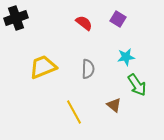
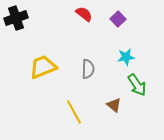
purple square: rotated 14 degrees clockwise
red semicircle: moved 9 px up
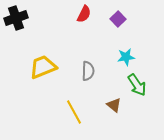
red semicircle: rotated 78 degrees clockwise
gray semicircle: moved 2 px down
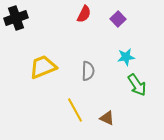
brown triangle: moved 7 px left, 13 px down; rotated 14 degrees counterclockwise
yellow line: moved 1 px right, 2 px up
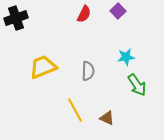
purple square: moved 8 px up
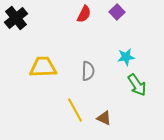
purple square: moved 1 px left, 1 px down
black cross: rotated 20 degrees counterclockwise
yellow trapezoid: rotated 20 degrees clockwise
brown triangle: moved 3 px left
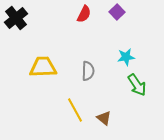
brown triangle: rotated 14 degrees clockwise
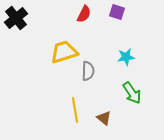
purple square: rotated 28 degrees counterclockwise
yellow trapezoid: moved 21 px right, 15 px up; rotated 16 degrees counterclockwise
green arrow: moved 5 px left, 8 px down
yellow line: rotated 20 degrees clockwise
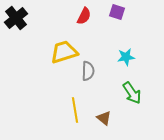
red semicircle: moved 2 px down
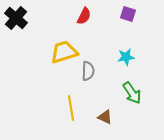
purple square: moved 11 px right, 2 px down
black cross: rotated 10 degrees counterclockwise
yellow line: moved 4 px left, 2 px up
brown triangle: moved 1 px right, 1 px up; rotated 14 degrees counterclockwise
